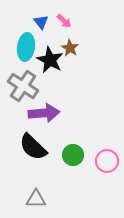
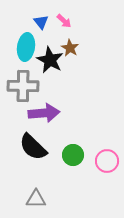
gray cross: rotated 32 degrees counterclockwise
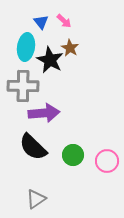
gray triangle: rotated 35 degrees counterclockwise
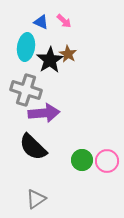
blue triangle: rotated 28 degrees counterclockwise
brown star: moved 2 px left, 6 px down
black star: rotated 12 degrees clockwise
gray cross: moved 3 px right, 4 px down; rotated 16 degrees clockwise
green circle: moved 9 px right, 5 px down
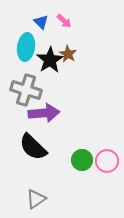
blue triangle: rotated 21 degrees clockwise
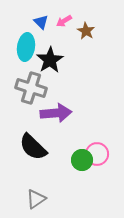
pink arrow: rotated 105 degrees clockwise
brown star: moved 18 px right, 23 px up
gray cross: moved 5 px right, 2 px up
purple arrow: moved 12 px right
pink circle: moved 10 px left, 7 px up
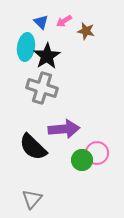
brown star: rotated 18 degrees counterclockwise
black star: moved 3 px left, 4 px up
gray cross: moved 11 px right
purple arrow: moved 8 px right, 16 px down
pink circle: moved 1 px up
gray triangle: moved 4 px left; rotated 15 degrees counterclockwise
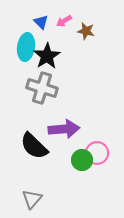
black semicircle: moved 1 px right, 1 px up
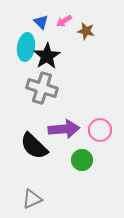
pink circle: moved 3 px right, 23 px up
gray triangle: rotated 25 degrees clockwise
